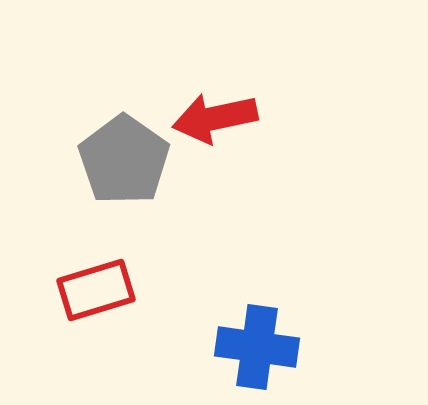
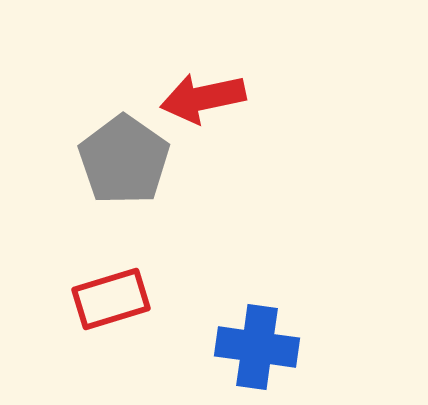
red arrow: moved 12 px left, 20 px up
red rectangle: moved 15 px right, 9 px down
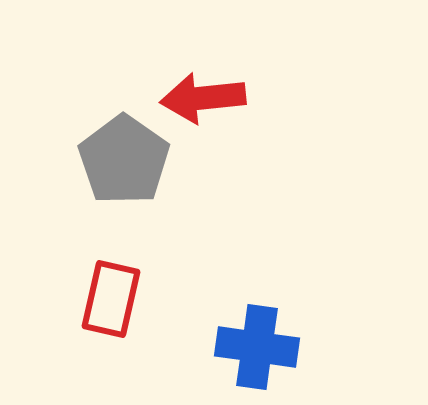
red arrow: rotated 6 degrees clockwise
red rectangle: rotated 60 degrees counterclockwise
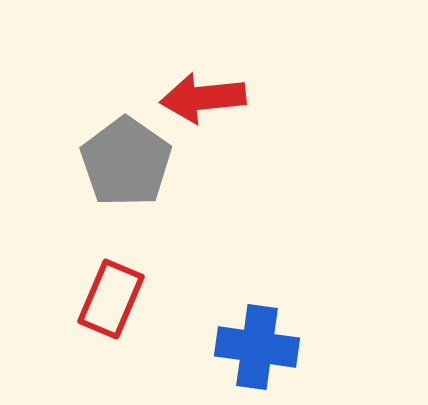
gray pentagon: moved 2 px right, 2 px down
red rectangle: rotated 10 degrees clockwise
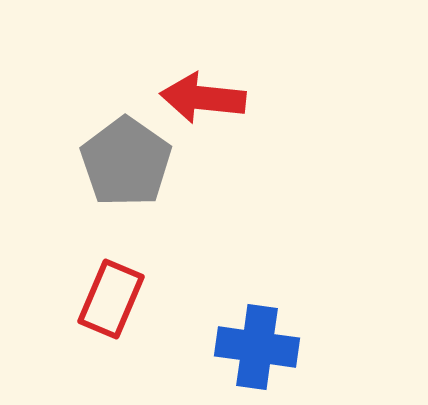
red arrow: rotated 12 degrees clockwise
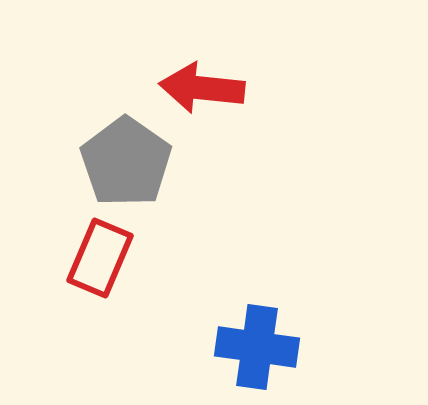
red arrow: moved 1 px left, 10 px up
red rectangle: moved 11 px left, 41 px up
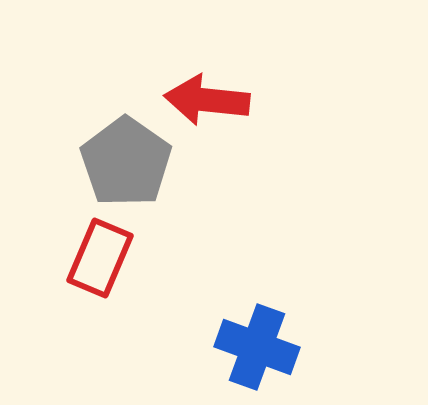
red arrow: moved 5 px right, 12 px down
blue cross: rotated 12 degrees clockwise
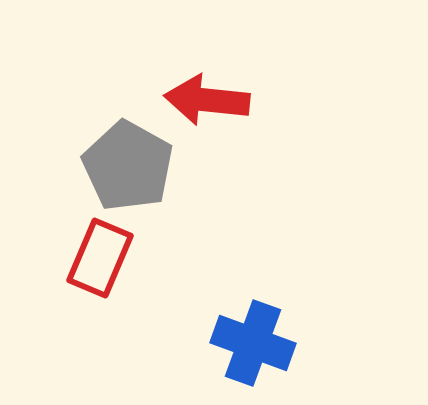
gray pentagon: moved 2 px right, 4 px down; rotated 6 degrees counterclockwise
blue cross: moved 4 px left, 4 px up
